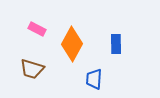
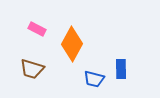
blue rectangle: moved 5 px right, 25 px down
blue trapezoid: rotated 80 degrees counterclockwise
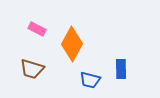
blue trapezoid: moved 4 px left, 1 px down
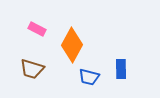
orange diamond: moved 1 px down
blue trapezoid: moved 1 px left, 3 px up
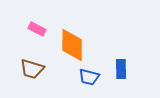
orange diamond: rotated 28 degrees counterclockwise
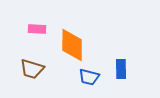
pink rectangle: rotated 24 degrees counterclockwise
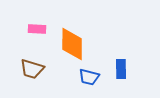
orange diamond: moved 1 px up
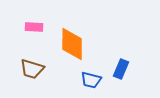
pink rectangle: moved 3 px left, 2 px up
blue rectangle: rotated 24 degrees clockwise
blue trapezoid: moved 2 px right, 3 px down
